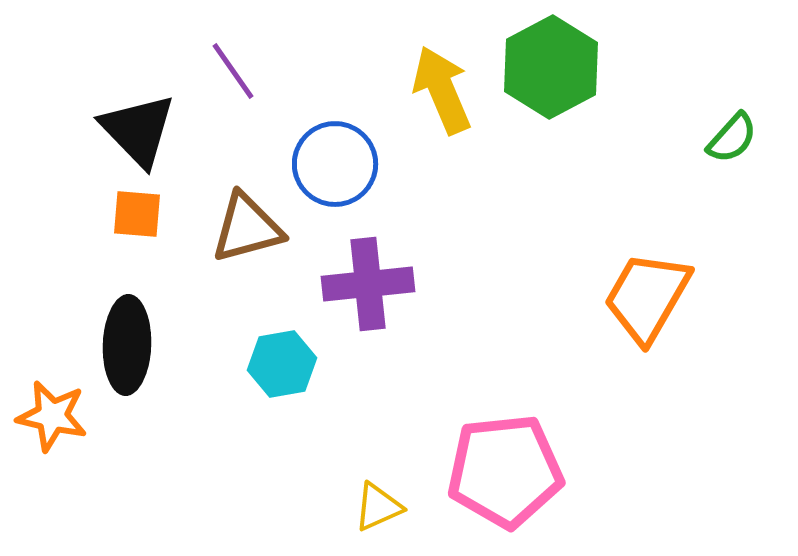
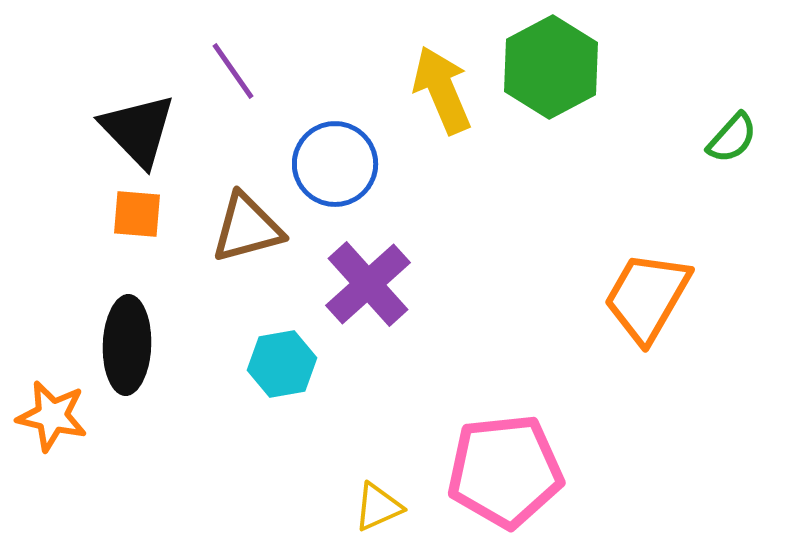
purple cross: rotated 36 degrees counterclockwise
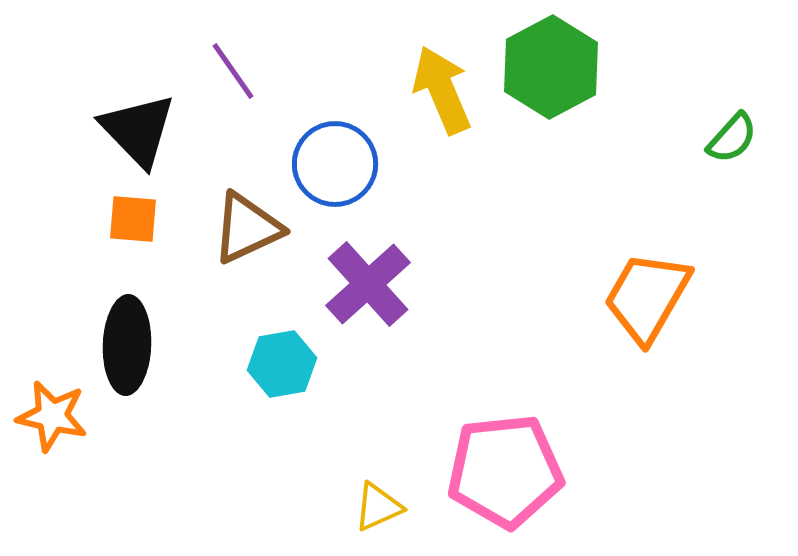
orange square: moved 4 px left, 5 px down
brown triangle: rotated 10 degrees counterclockwise
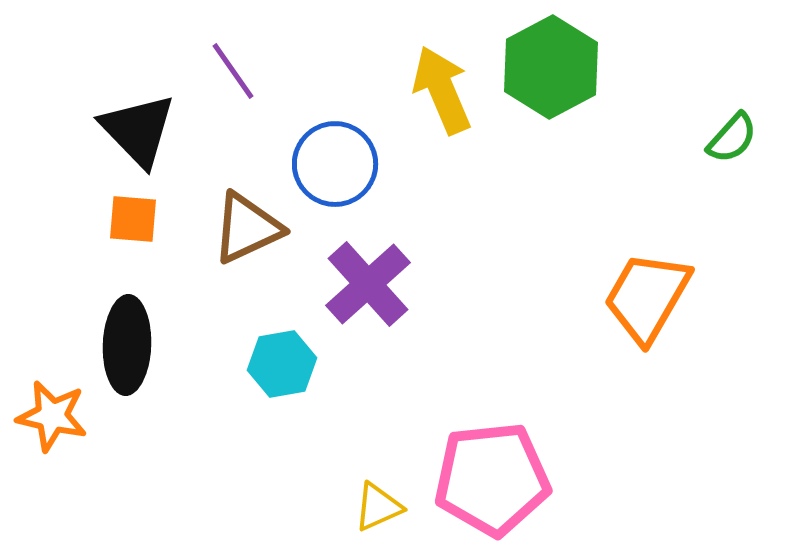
pink pentagon: moved 13 px left, 8 px down
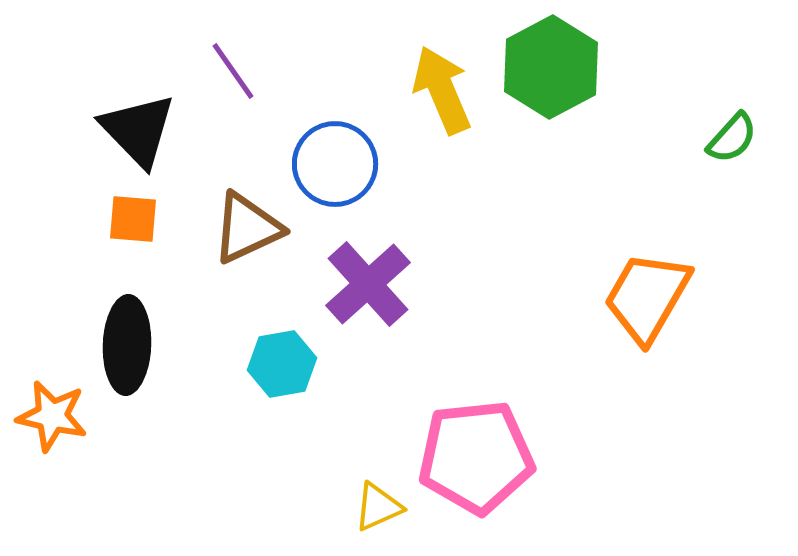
pink pentagon: moved 16 px left, 22 px up
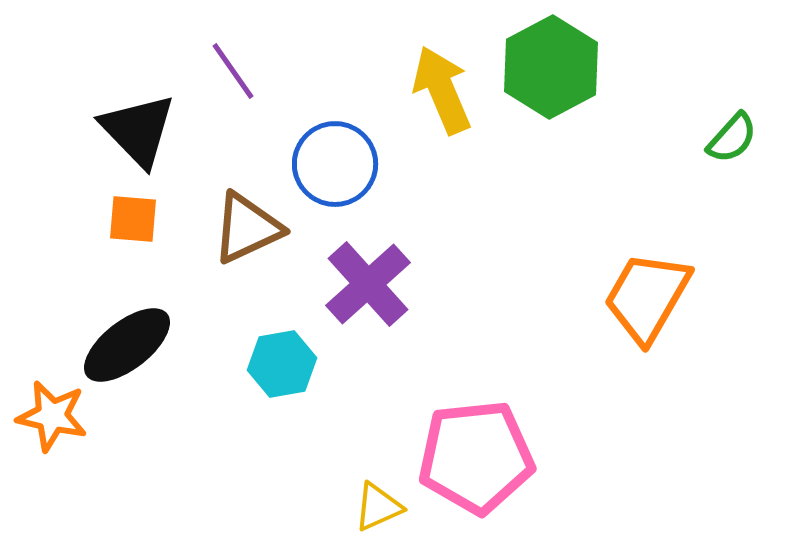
black ellipse: rotated 50 degrees clockwise
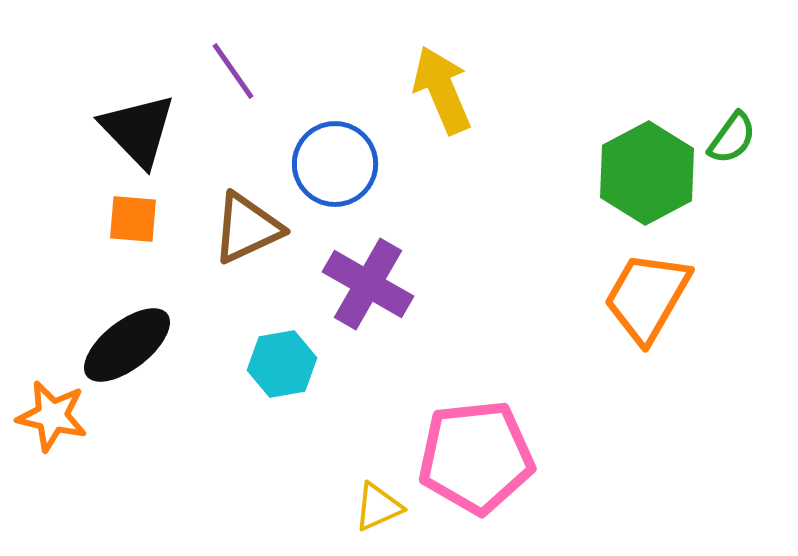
green hexagon: moved 96 px right, 106 px down
green semicircle: rotated 6 degrees counterclockwise
purple cross: rotated 18 degrees counterclockwise
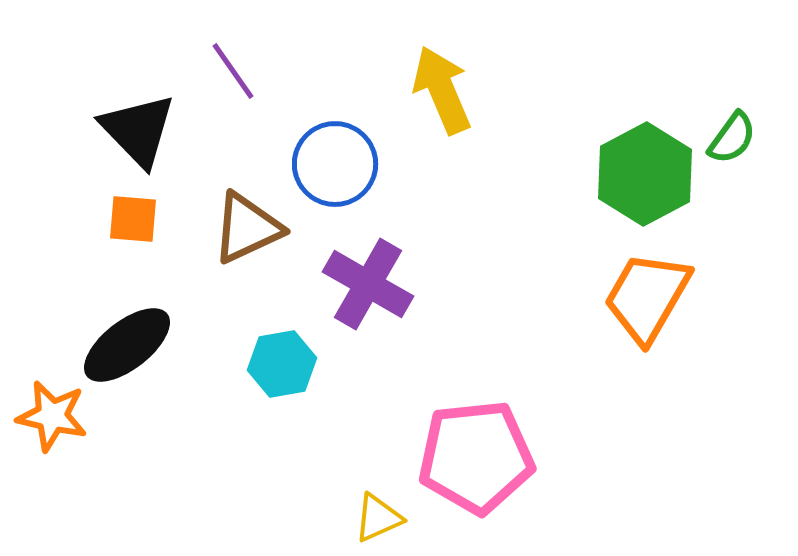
green hexagon: moved 2 px left, 1 px down
yellow triangle: moved 11 px down
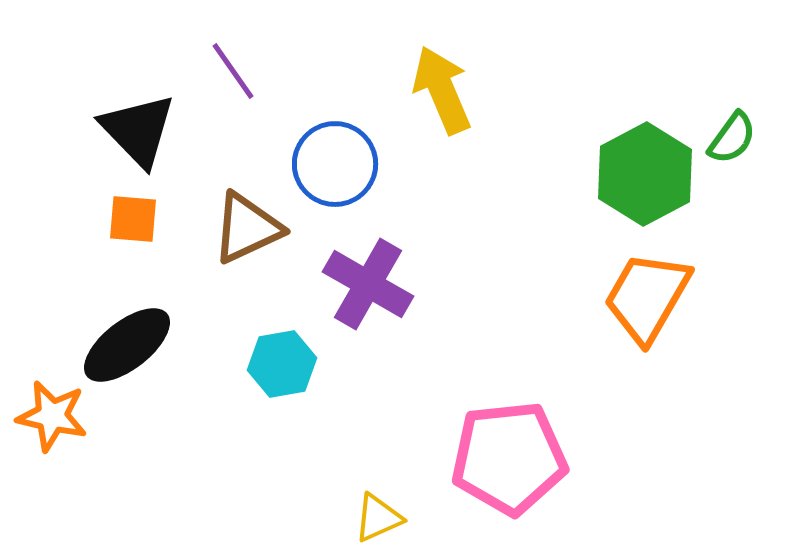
pink pentagon: moved 33 px right, 1 px down
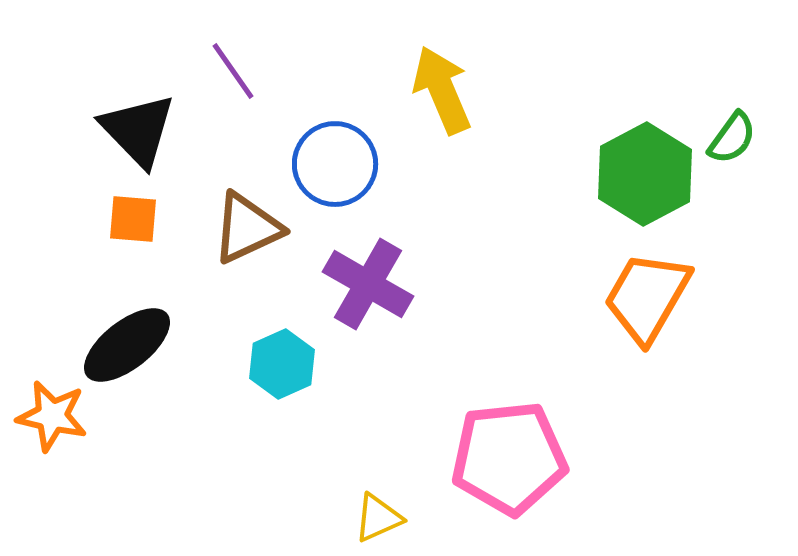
cyan hexagon: rotated 14 degrees counterclockwise
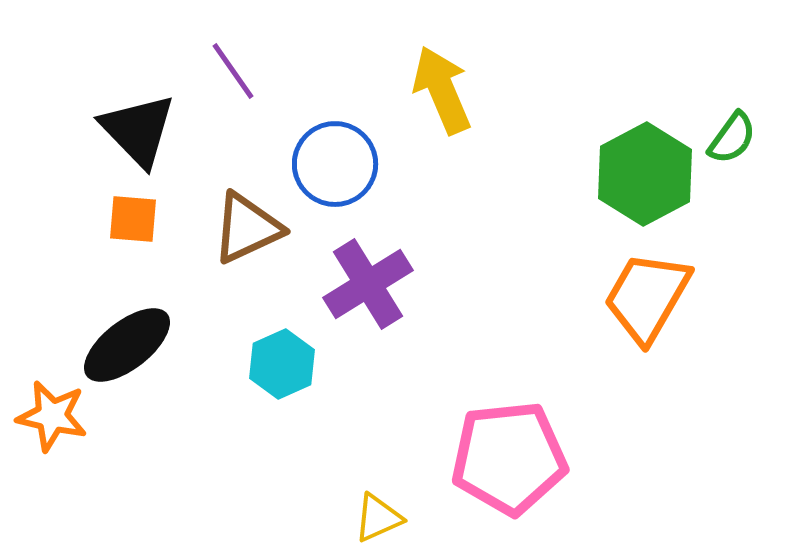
purple cross: rotated 28 degrees clockwise
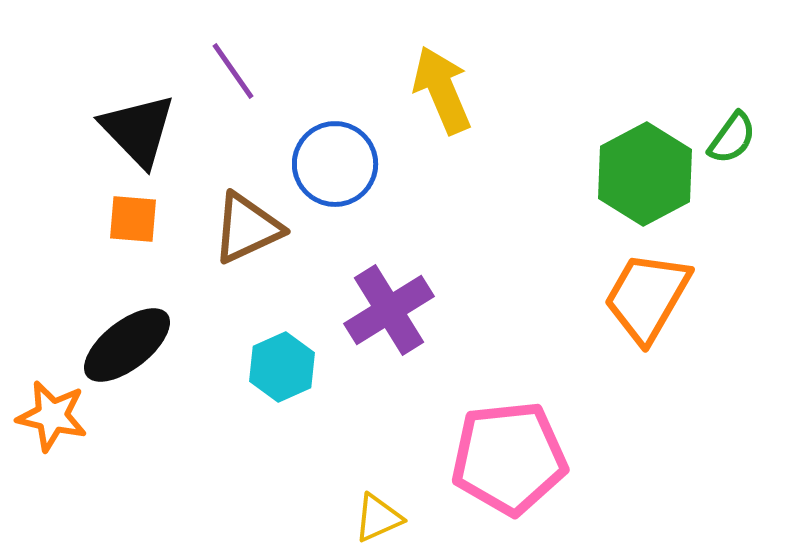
purple cross: moved 21 px right, 26 px down
cyan hexagon: moved 3 px down
